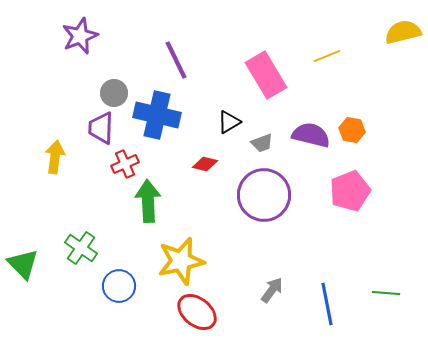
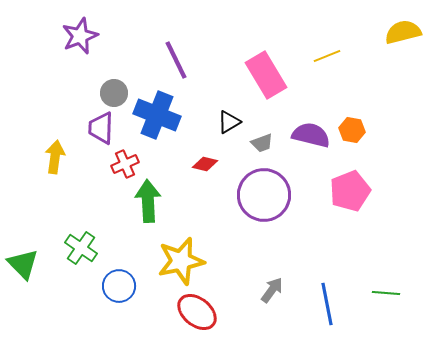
blue cross: rotated 9 degrees clockwise
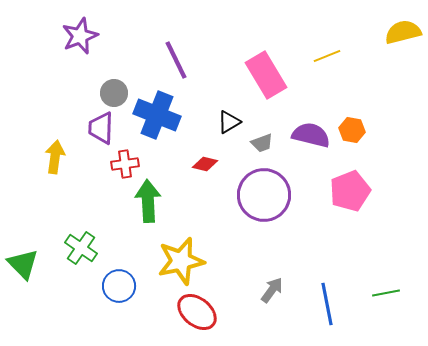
red cross: rotated 16 degrees clockwise
green line: rotated 16 degrees counterclockwise
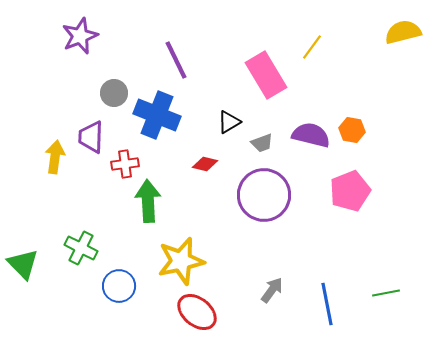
yellow line: moved 15 px left, 9 px up; rotated 32 degrees counterclockwise
purple trapezoid: moved 10 px left, 9 px down
green cross: rotated 8 degrees counterclockwise
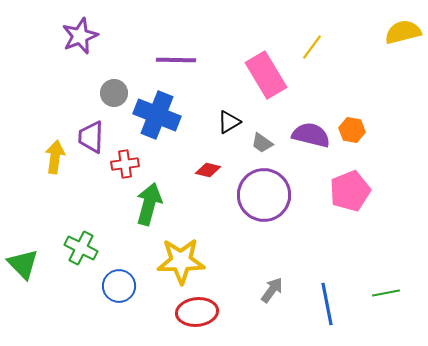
purple line: rotated 63 degrees counterclockwise
gray trapezoid: rotated 55 degrees clockwise
red diamond: moved 3 px right, 6 px down
green arrow: moved 1 px right, 3 px down; rotated 18 degrees clockwise
yellow star: rotated 12 degrees clockwise
red ellipse: rotated 45 degrees counterclockwise
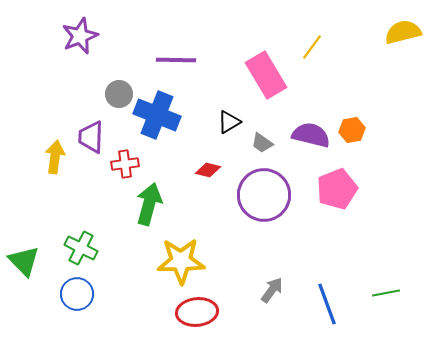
gray circle: moved 5 px right, 1 px down
orange hexagon: rotated 20 degrees counterclockwise
pink pentagon: moved 13 px left, 2 px up
green triangle: moved 1 px right, 3 px up
blue circle: moved 42 px left, 8 px down
blue line: rotated 9 degrees counterclockwise
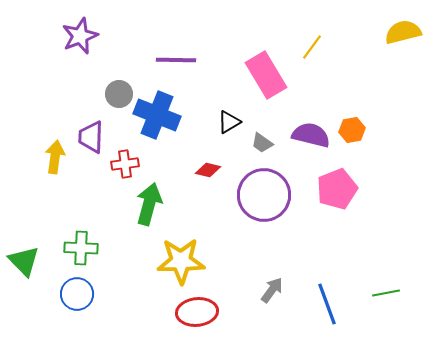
green cross: rotated 24 degrees counterclockwise
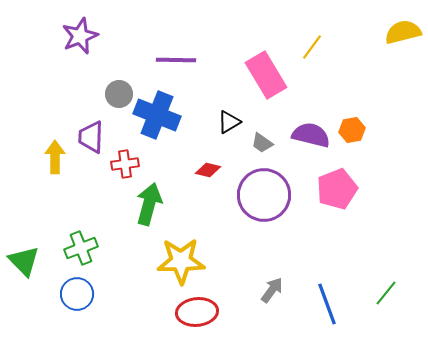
yellow arrow: rotated 8 degrees counterclockwise
green cross: rotated 24 degrees counterclockwise
green line: rotated 40 degrees counterclockwise
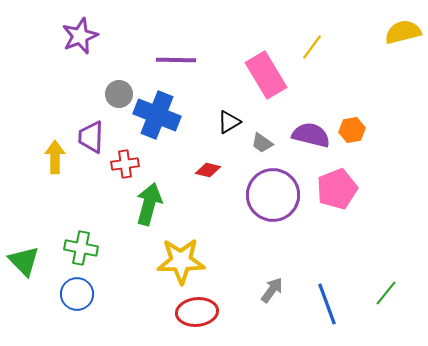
purple circle: moved 9 px right
green cross: rotated 32 degrees clockwise
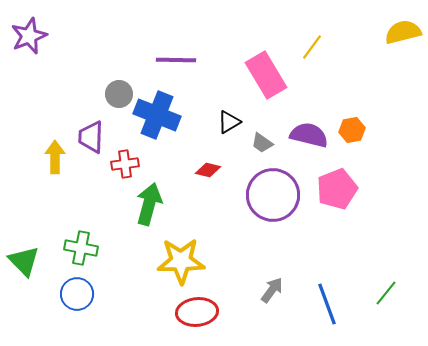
purple star: moved 51 px left
purple semicircle: moved 2 px left
